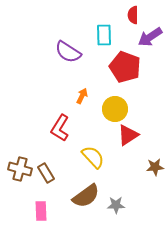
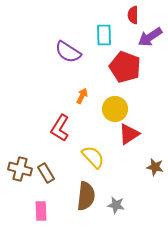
red triangle: moved 1 px right, 1 px up
brown star: rotated 18 degrees clockwise
brown semicircle: rotated 48 degrees counterclockwise
gray star: rotated 12 degrees clockwise
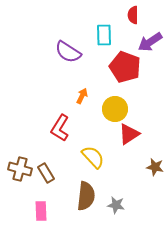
purple arrow: moved 5 px down
